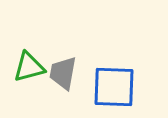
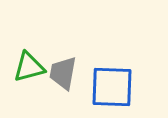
blue square: moved 2 px left
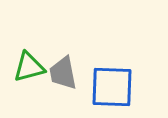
gray trapezoid: rotated 21 degrees counterclockwise
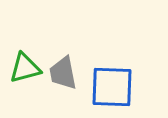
green triangle: moved 4 px left, 1 px down
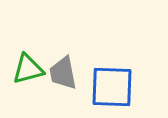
green triangle: moved 3 px right, 1 px down
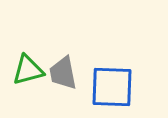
green triangle: moved 1 px down
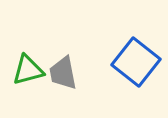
blue square: moved 24 px right, 25 px up; rotated 36 degrees clockwise
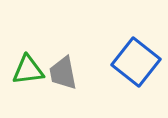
green triangle: rotated 8 degrees clockwise
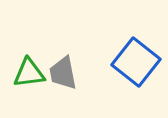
green triangle: moved 1 px right, 3 px down
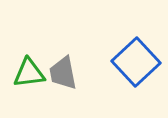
blue square: rotated 9 degrees clockwise
